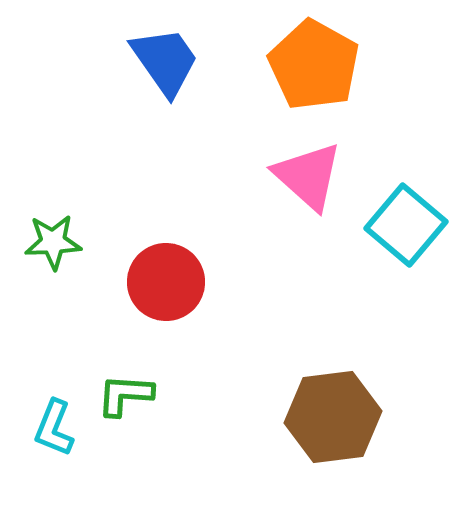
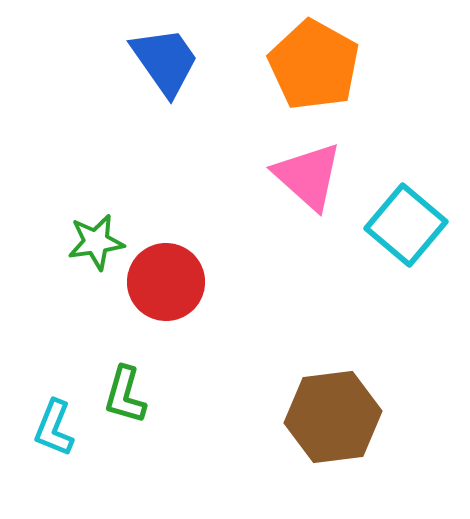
green star: moved 43 px right; rotated 6 degrees counterclockwise
green L-shape: rotated 78 degrees counterclockwise
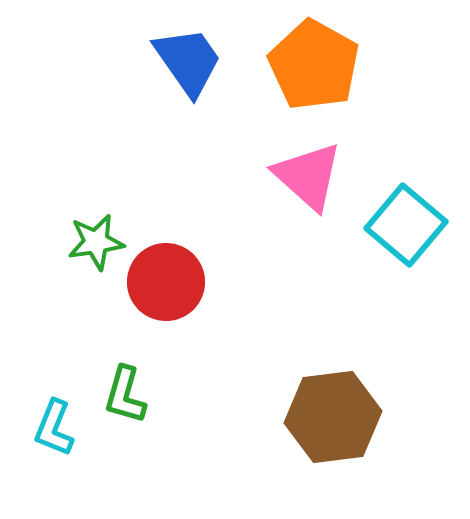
blue trapezoid: moved 23 px right
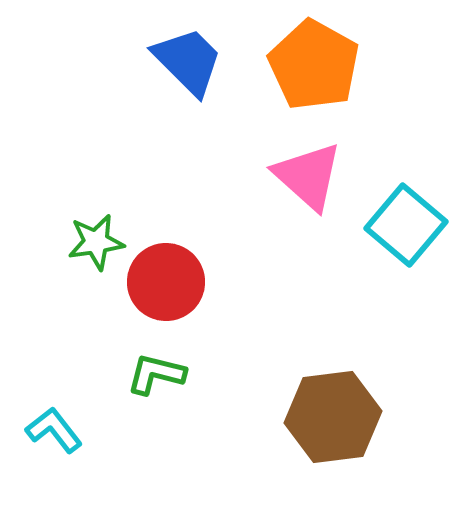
blue trapezoid: rotated 10 degrees counterclockwise
green L-shape: moved 31 px right, 21 px up; rotated 88 degrees clockwise
cyan L-shape: moved 2 px down; rotated 120 degrees clockwise
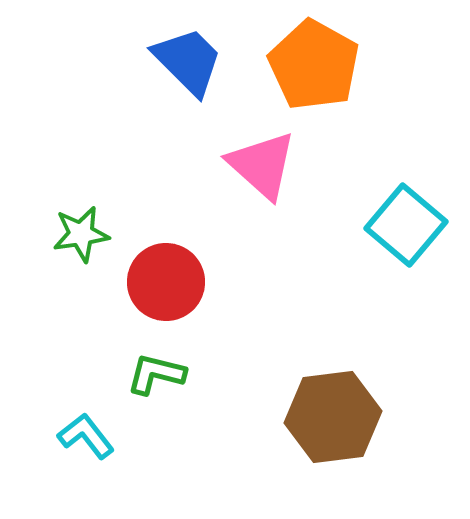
pink triangle: moved 46 px left, 11 px up
green star: moved 15 px left, 8 px up
cyan L-shape: moved 32 px right, 6 px down
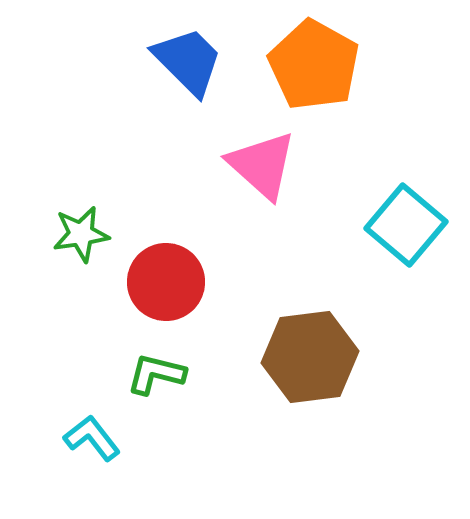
brown hexagon: moved 23 px left, 60 px up
cyan L-shape: moved 6 px right, 2 px down
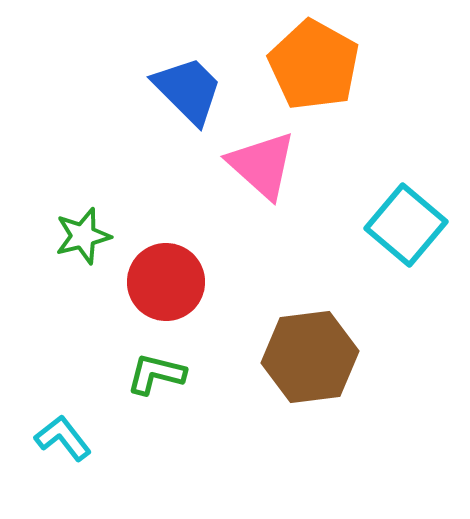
blue trapezoid: moved 29 px down
green star: moved 2 px right, 2 px down; rotated 6 degrees counterclockwise
cyan L-shape: moved 29 px left
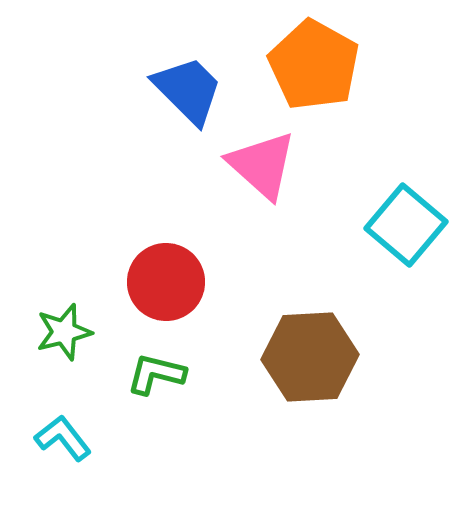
green star: moved 19 px left, 96 px down
brown hexagon: rotated 4 degrees clockwise
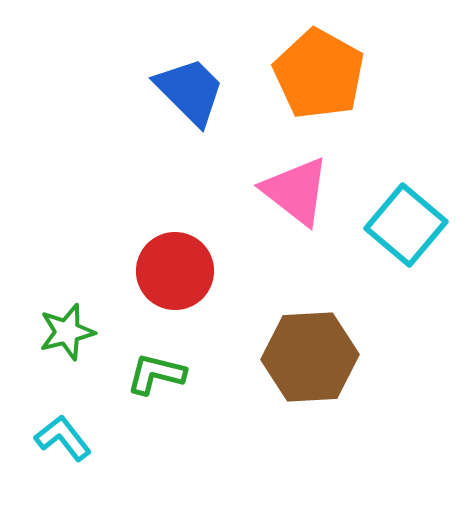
orange pentagon: moved 5 px right, 9 px down
blue trapezoid: moved 2 px right, 1 px down
pink triangle: moved 34 px right, 26 px down; rotated 4 degrees counterclockwise
red circle: moved 9 px right, 11 px up
green star: moved 3 px right
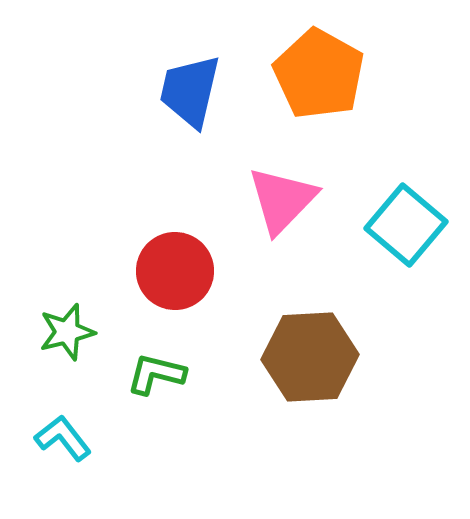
blue trapezoid: rotated 122 degrees counterclockwise
pink triangle: moved 14 px left, 9 px down; rotated 36 degrees clockwise
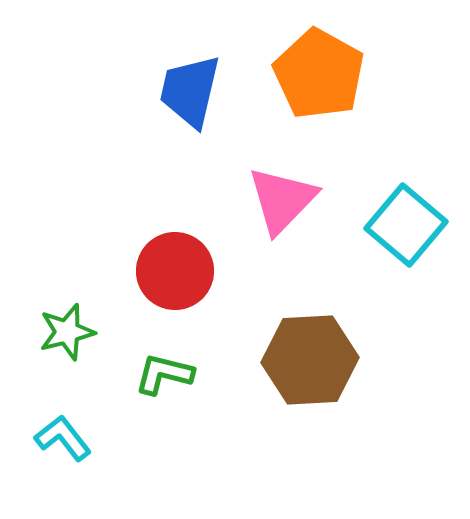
brown hexagon: moved 3 px down
green L-shape: moved 8 px right
